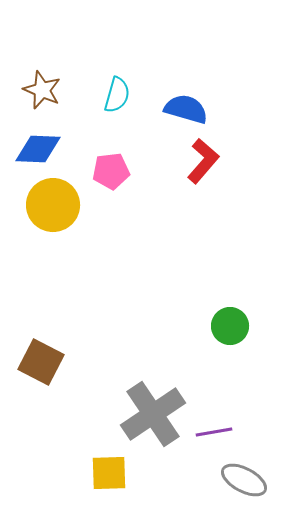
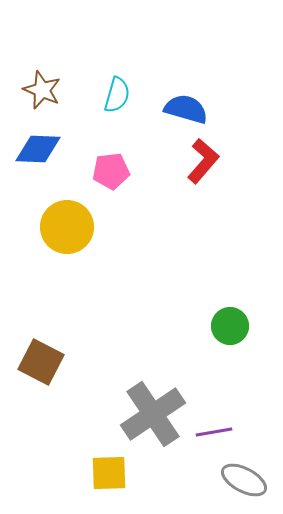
yellow circle: moved 14 px right, 22 px down
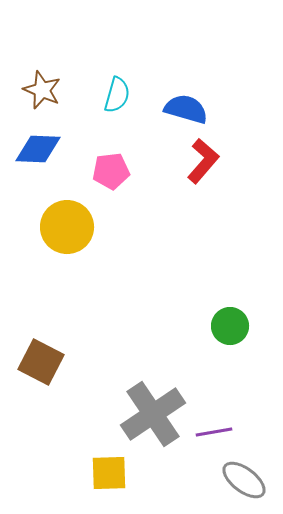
gray ellipse: rotated 9 degrees clockwise
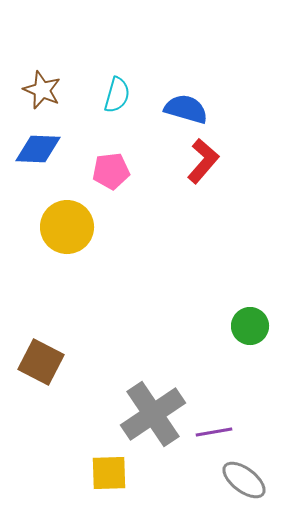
green circle: moved 20 px right
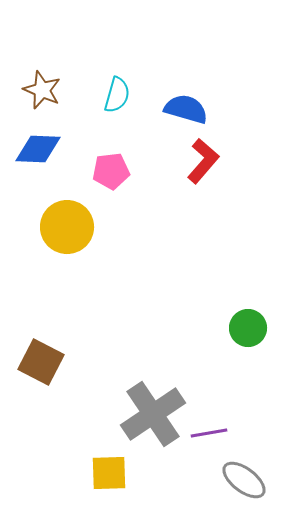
green circle: moved 2 px left, 2 px down
purple line: moved 5 px left, 1 px down
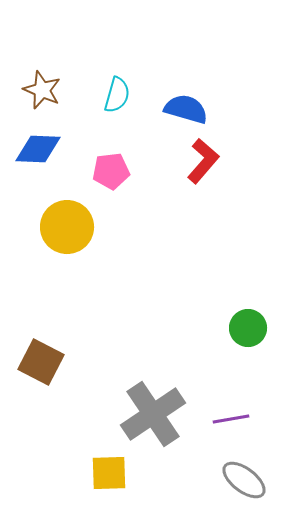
purple line: moved 22 px right, 14 px up
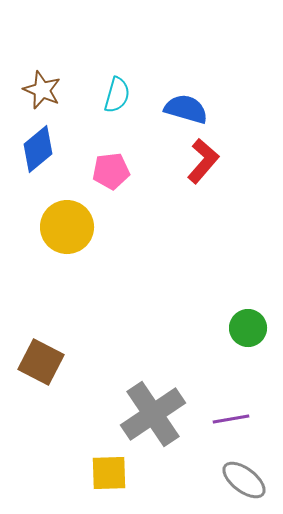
blue diamond: rotated 42 degrees counterclockwise
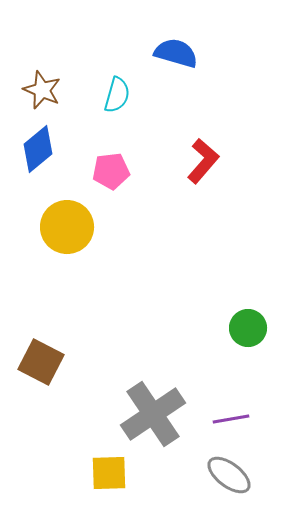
blue semicircle: moved 10 px left, 56 px up
gray ellipse: moved 15 px left, 5 px up
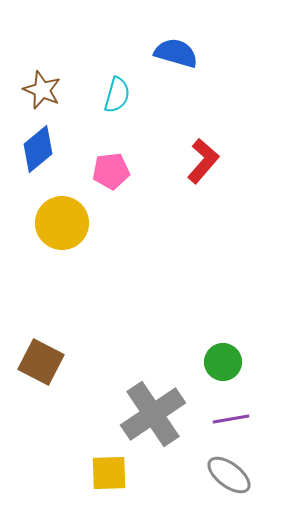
yellow circle: moved 5 px left, 4 px up
green circle: moved 25 px left, 34 px down
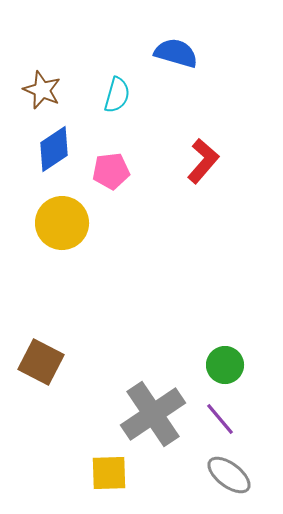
blue diamond: moved 16 px right; rotated 6 degrees clockwise
green circle: moved 2 px right, 3 px down
purple line: moved 11 px left; rotated 60 degrees clockwise
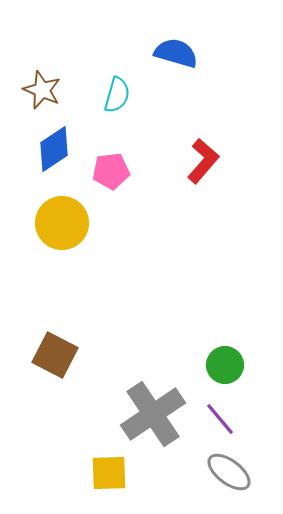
brown square: moved 14 px right, 7 px up
gray ellipse: moved 3 px up
